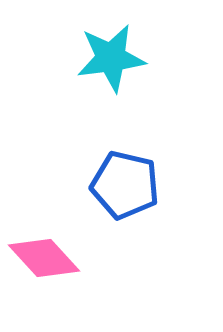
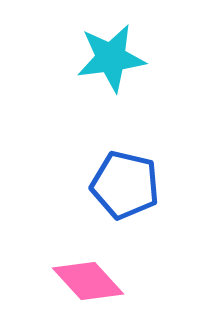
pink diamond: moved 44 px right, 23 px down
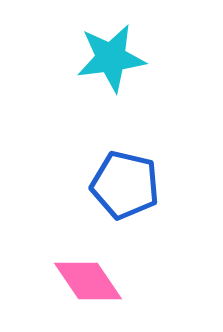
pink diamond: rotated 8 degrees clockwise
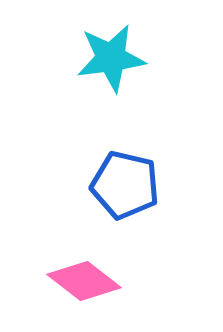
pink diamond: moved 4 px left; rotated 18 degrees counterclockwise
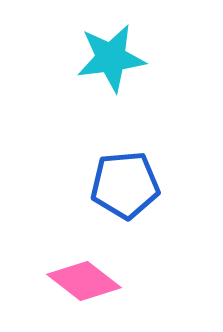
blue pentagon: rotated 18 degrees counterclockwise
